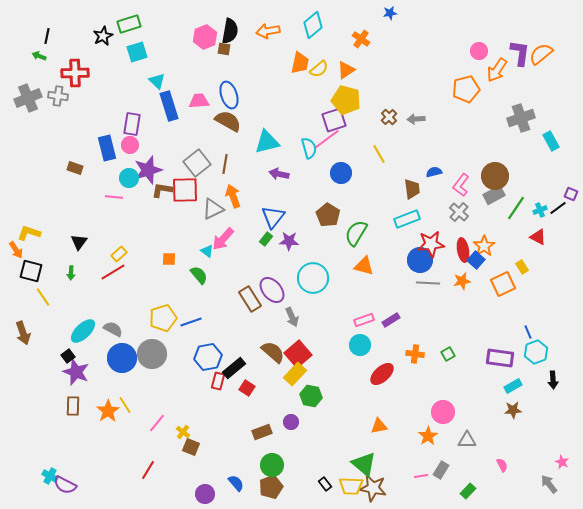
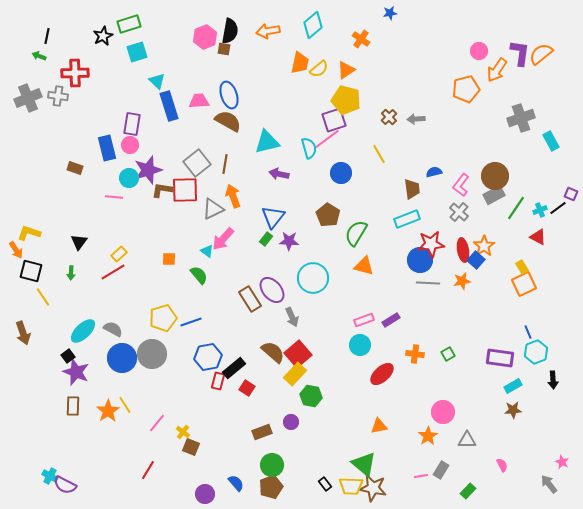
orange square at (503, 284): moved 21 px right
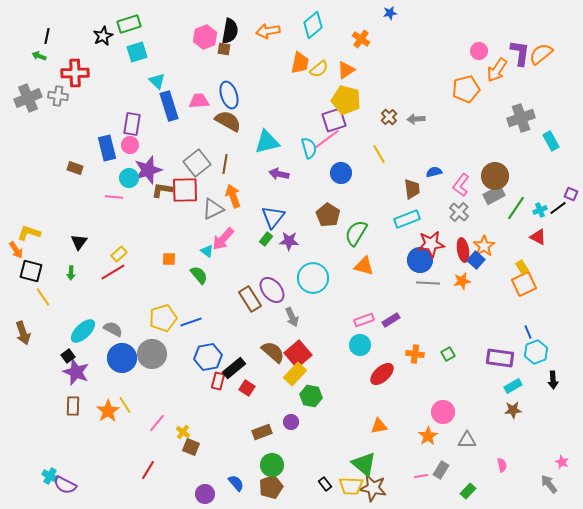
pink semicircle at (502, 465): rotated 16 degrees clockwise
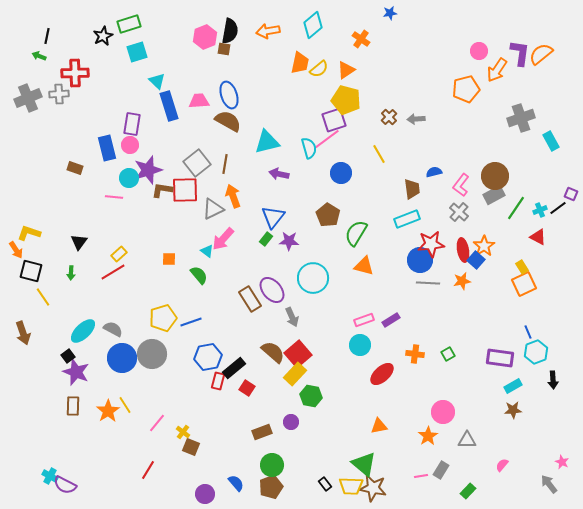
gray cross at (58, 96): moved 1 px right, 2 px up; rotated 12 degrees counterclockwise
pink semicircle at (502, 465): rotated 128 degrees counterclockwise
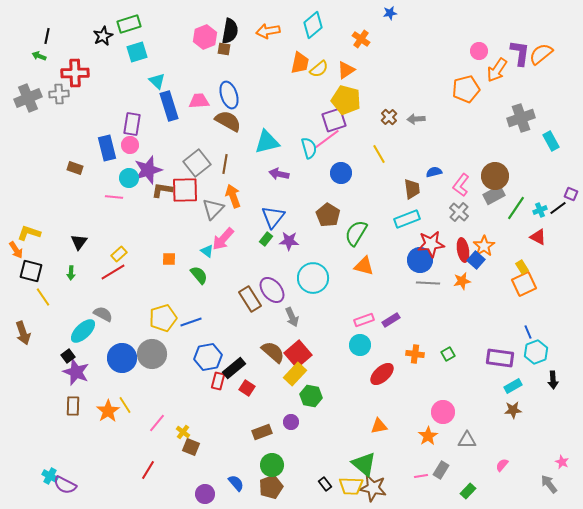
gray triangle at (213, 209): rotated 20 degrees counterclockwise
gray semicircle at (113, 329): moved 10 px left, 15 px up
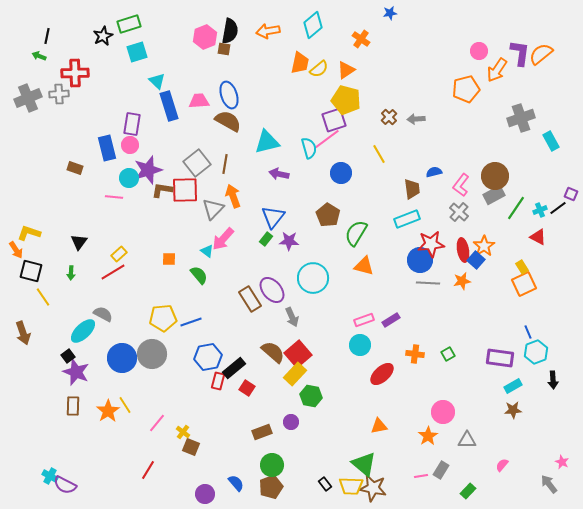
yellow pentagon at (163, 318): rotated 12 degrees clockwise
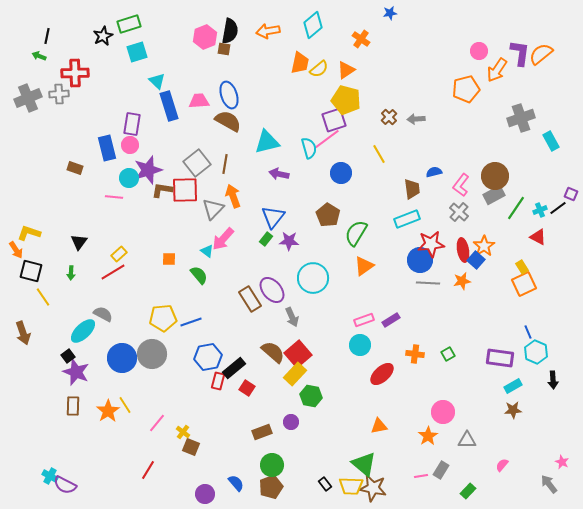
orange triangle at (364, 266): rotated 50 degrees counterclockwise
cyan hexagon at (536, 352): rotated 15 degrees counterclockwise
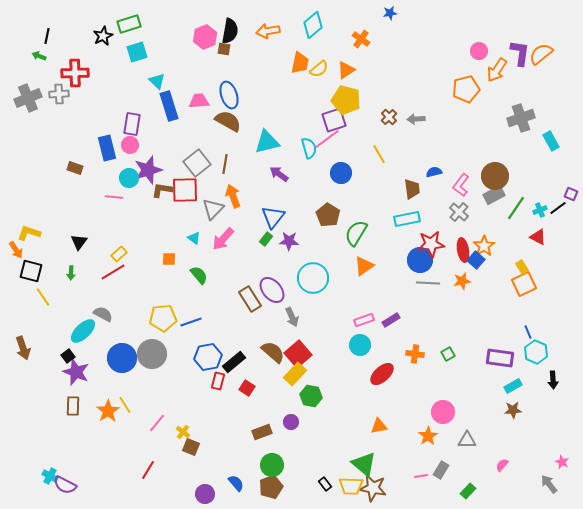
purple arrow at (279, 174): rotated 24 degrees clockwise
cyan rectangle at (407, 219): rotated 10 degrees clockwise
cyan triangle at (207, 251): moved 13 px left, 13 px up
brown arrow at (23, 333): moved 15 px down
black rectangle at (234, 368): moved 6 px up
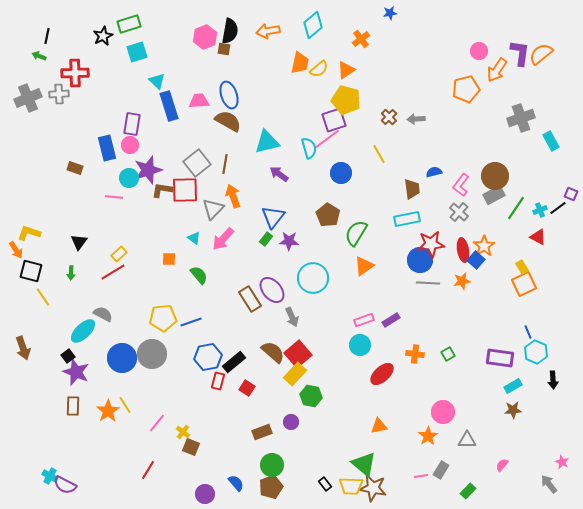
orange cross at (361, 39): rotated 18 degrees clockwise
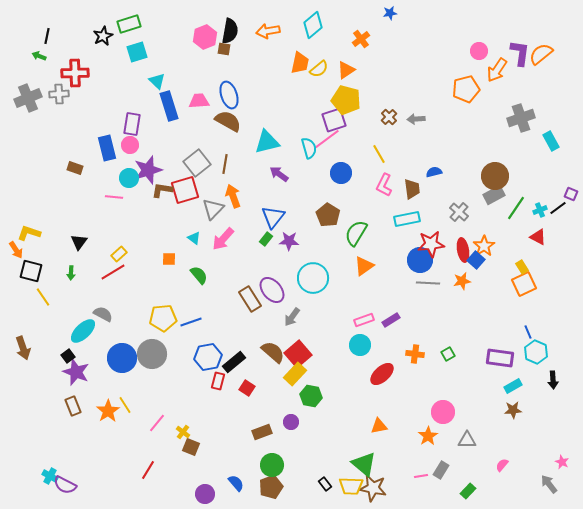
pink L-shape at (461, 185): moved 77 px left; rotated 10 degrees counterclockwise
red square at (185, 190): rotated 16 degrees counterclockwise
gray arrow at (292, 317): rotated 60 degrees clockwise
brown rectangle at (73, 406): rotated 24 degrees counterclockwise
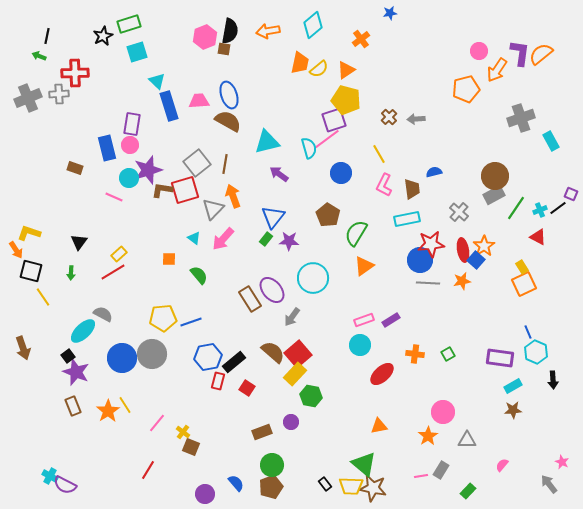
pink line at (114, 197): rotated 18 degrees clockwise
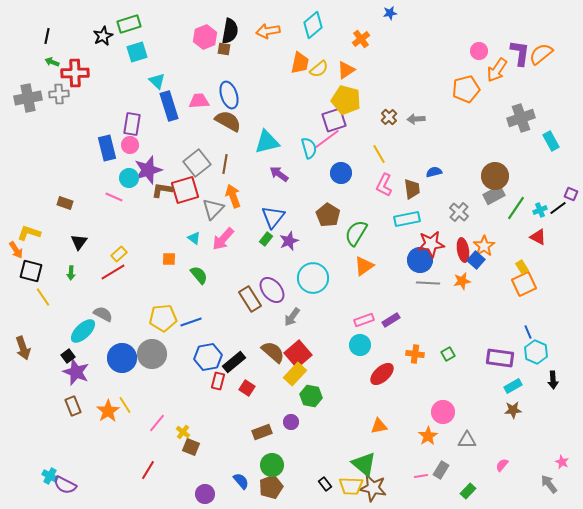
green arrow at (39, 56): moved 13 px right, 6 px down
gray cross at (28, 98): rotated 12 degrees clockwise
brown rectangle at (75, 168): moved 10 px left, 35 px down
purple star at (289, 241): rotated 24 degrees counterclockwise
blue semicircle at (236, 483): moved 5 px right, 2 px up
